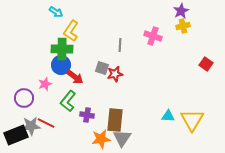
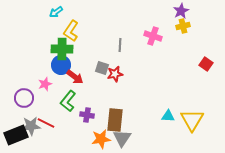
cyan arrow: rotated 112 degrees clockwise
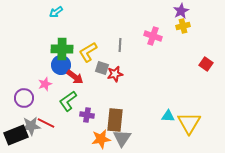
yellow L-shape: moved 17 px right, 21 px down; rotated 25 degrees clockwise
green L-shape: rotated 15 degrees clockwise
yellow triangle: moved 3 px left, 3 px down
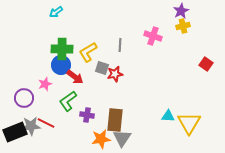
black rectangle: moved 1 px left, 3 px up
